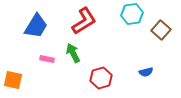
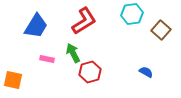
blue semicircle: rotated 136 degrees counterclockwise
red hexagon: moved 11 px left, 6 px up
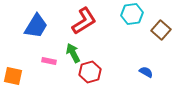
pink rectangle: moved 2 px right, 2 px down
orange square: moved 4 px up
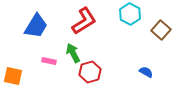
cyan hexagon: moved 2 px left; rotated 25 degrees counterclockwise
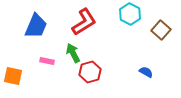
red L-shape: moved 1 px down
blue trapezoid: rotated 8 degrees counterclockwise
pink rectangle: moved 2 px left
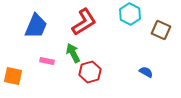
brown square: rotated 18 degrees counterclockwise
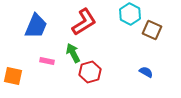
brown square: moved 9 px left
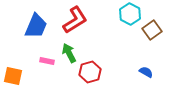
red L-shape: moved 9 px left, 2 px up
brown square: rotated 30 degrees clockwise
green arrow: moved 4 px left
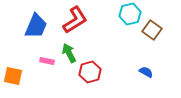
cyan hexagon: rotated 20 degrees clockwise
brown square: rotated 18 degrees counterclockwise
